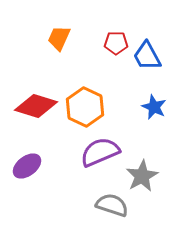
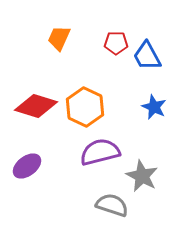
purple semicircle: rotated 9 degrees clockwise
gray star: rotated 16 degrees counterclockwise
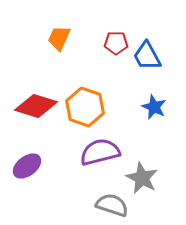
orange hexagon: rotated 6 degrees counterclockwise
gray star: moved 2 px down
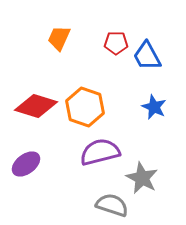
purple ellipse: moved 1 px left, 2 px up
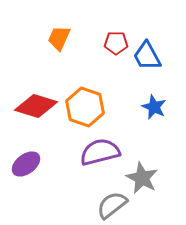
gray semicircle: rotated 56 degrees counterclockwise
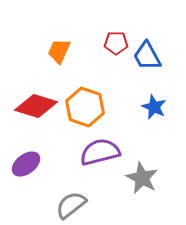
orange trapezoid: moved 13 px down
gray semicircle: moved 41 px left
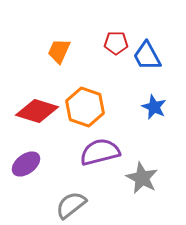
red diamond: moved 1 px right, 5 px down
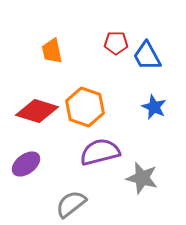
orange trapezoid: moved 7 px left; rotated 36 degrees counterclockwise
gray star: rotated 12 degrees counterclockwise
gray semicircle: moved 1 px up
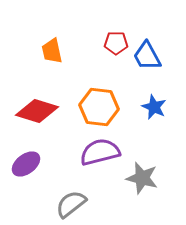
orange hexagon: moved 14 px right; rotated 12 degrees counterclockwise
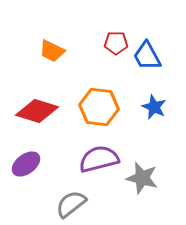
orange trapezoid: rotated 52 degrees counterclockwise
purple semicircle: moved 1 px left, 7 px down
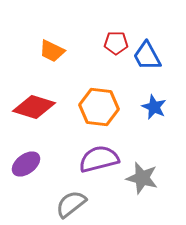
red diamond: moved 3 px left, 4 px up
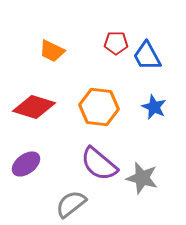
purple semicircle: moved 5 px down; rotated 126 degrees counterclockwise
